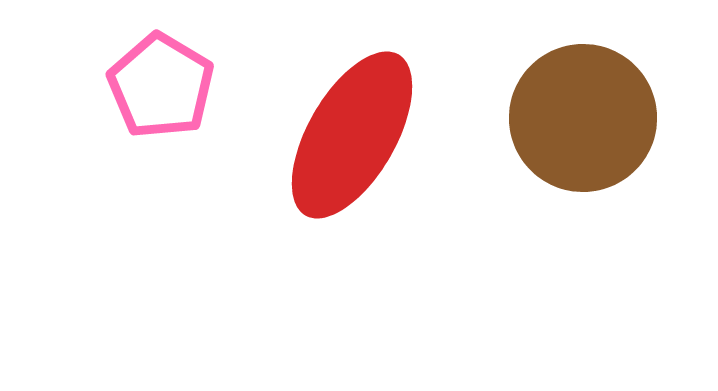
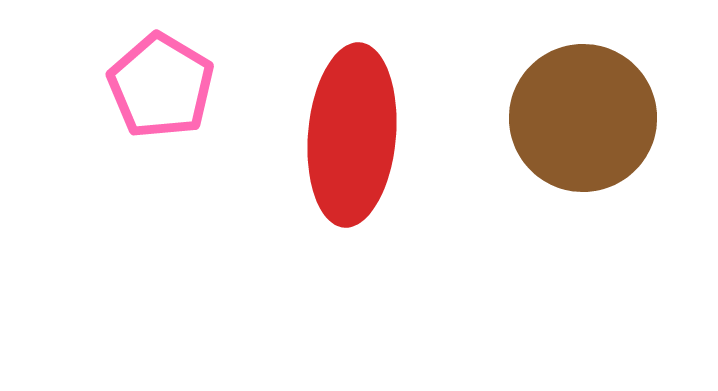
red ellipse: rotated 25 degrees counterclockwise
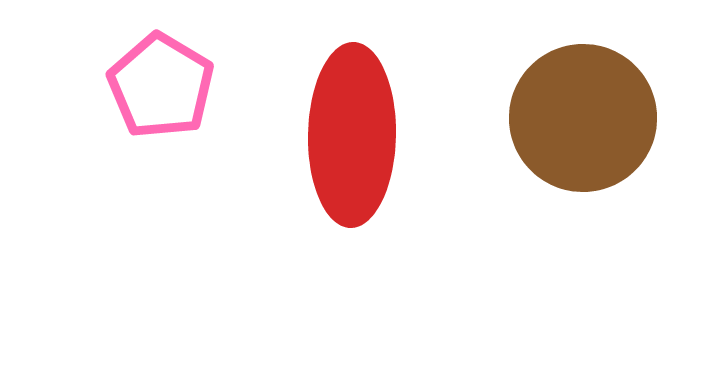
red ellipse: rotated 4 degrees counterclockwise
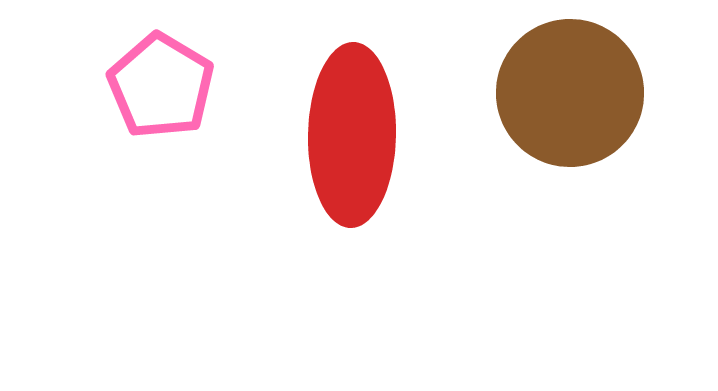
brown circle: moved 13 px left, 25 px up
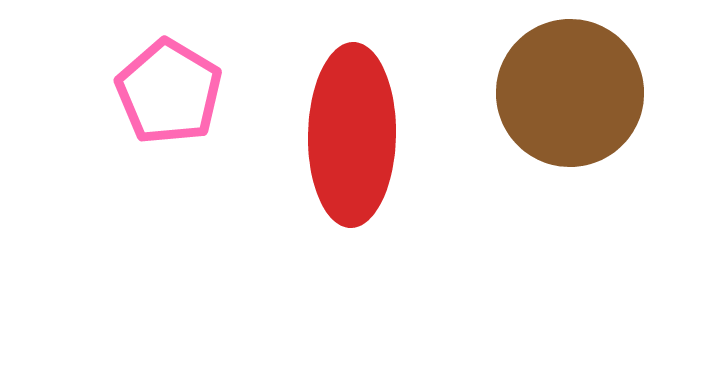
pink pentagon: moved 8 px right, 6 px down
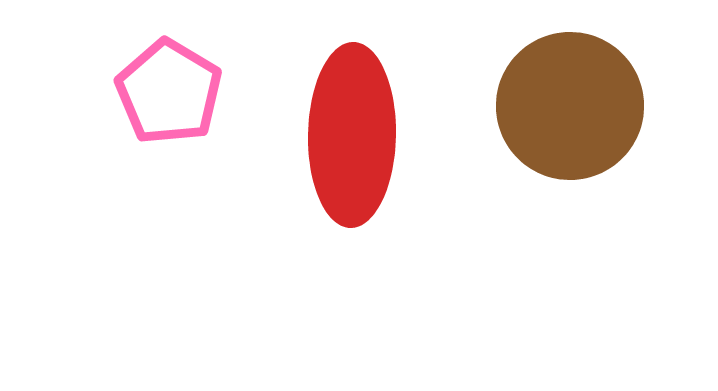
brown circle: moved 13 px down
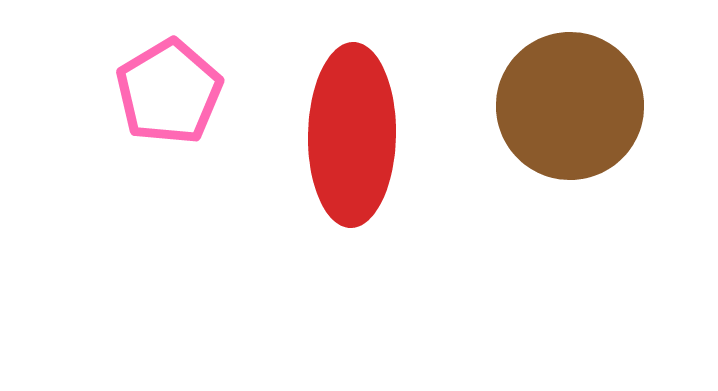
pink pentagon: rotated 10 degrees clockwise
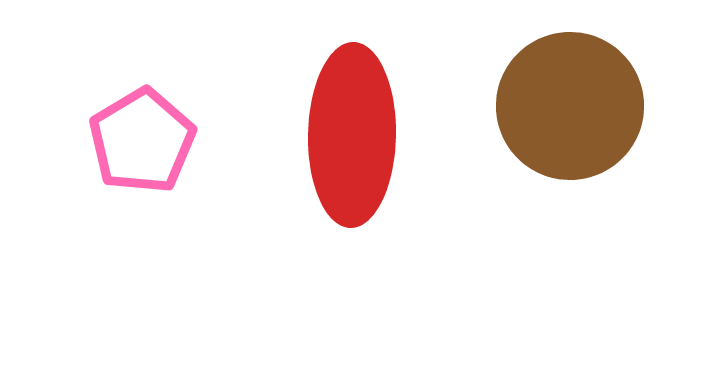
pink pentagon: moved 27 px left, 49 px down
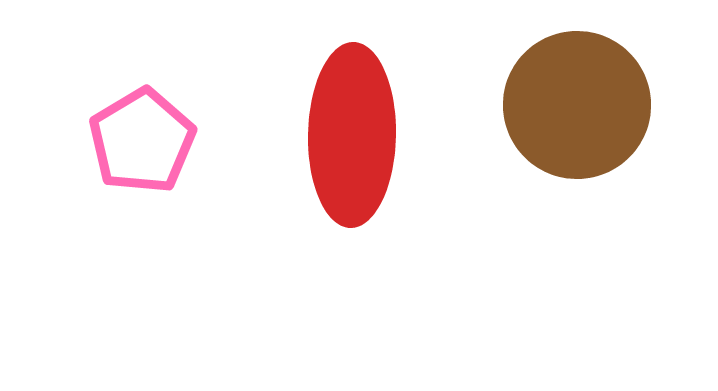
brown circle: moved 7 px right, 1 px up
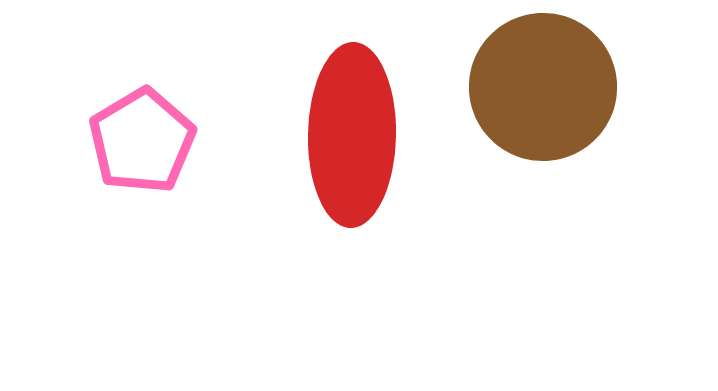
brown circle: moved 34 px left, 18 px up
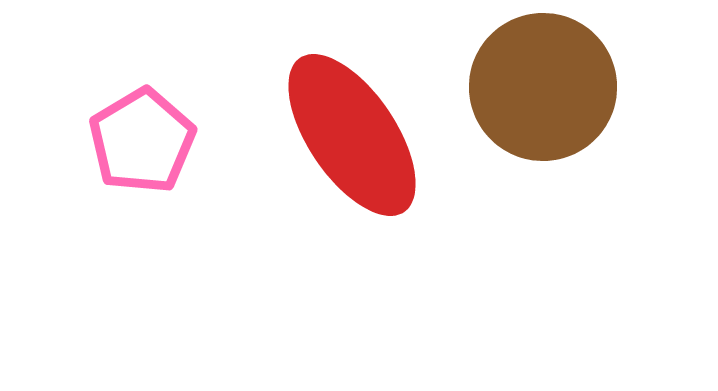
red ellipse: rotated 35 degrees counterclockwise
